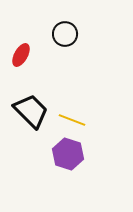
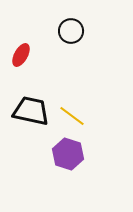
black circle: moved 6 px right, 3 px up
black trapezoid: rotated 33 degrees counterclockwise
yellow line: moved 4 px up; rotated 16 degrees clockwise
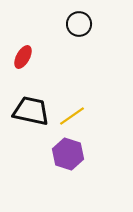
black circle: moved 8 px right, 7 px up
red ellipse: moved 2 px right, 2 px down
yellow line: rotated 72 degrees counterclockwise
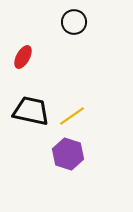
black circle: moved 5 px left, 2 px up
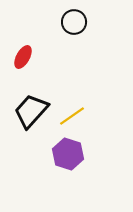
black trapezoid: rotated 60 degrees counterclockwise
